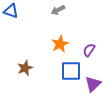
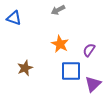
blue triangle: moved 3 px right, 7 px down
orange star: rotated 18 degrees counterclockwise
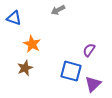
orange star: moved 28 px left
blue square: rotated 15 degrees clockwise
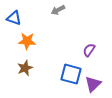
orange star: moved 5 px left, 3 px up; rotated 24 degrees counterclockwise
blue square: moved 3 px down
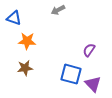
brown star: rotated 14 degrees clockwise
purple triangle: rotated 30 degrees counterclockwise
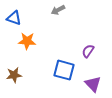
purple semicircle: moved 1 px left, 1 px down
brown star: moved 11 px left, 7 px down
blue square: moved 7 px left, 4 px up
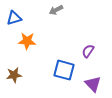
gray arrow: moved 2 px left
blue triangle: rotated 35 degrees counterclockwise
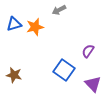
gray arrow: moved 3 px right
blue triangle: moved 6 px down
orange star: moved 8 px right, 14 px up; rotated 18 degrees counterclockwise
blue square: rotated 20 degrees clockwise
brown star: rotated 21 degrees clockwise
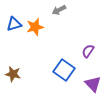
brown star: moved 1 px left, 1 px up
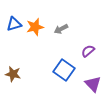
gray arrow: moved 2 px right, 19 px down
purple semicircle: rotated 16 degrees clockwise
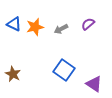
blue triangle: rotated 42 degrees clockwise
purple semicircle: moved 27 px up
brown star: rotated 14 degrees clockwise
purple triangle: moved 1 px right; rotated 12 degrees counterclockwise
